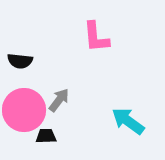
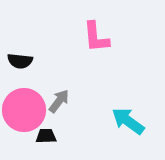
gray arrow: moved 1 px down
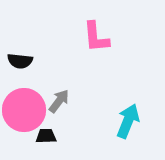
cyan arrow: rotated 76 degrees clockwise
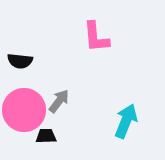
cyan arrow: moved 2 px left
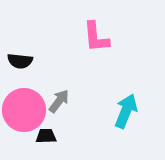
cyan arrow: moved 10 px up
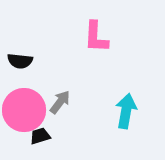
pink L-shape: rotated 8 degrees clockwise
gray arrow: moved 1 px right, 1 px down
cyan arrow: rotated 12 degrees counterclockwise
black trapezoid: moved 6 px left; rotated 15 degrees counterclockwise
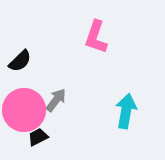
pink L-shape: rotated 16 degrees clockwise
black semicircle: rotated 50 degrees counterclockwise
gray arrow: moved 4 px left, 2 px up
black trapezoid: moved 2 px left, 1 px down; rotated 10 degrees counterclockwise
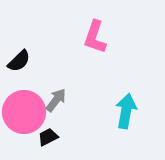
pink L-shape: moved 1 px left
black semicircle: moved 1 px left
pink circle: moved 2 px down
black trapezoid: moved 10 px right
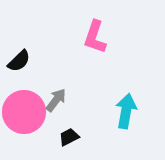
black trapezoid: moved 21 px right
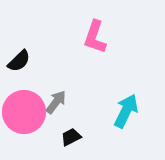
gray arrow: moved 2 px down
cyan arrow: rotated 16 degrees clockwise
black trapezoid: moved 2 px right
